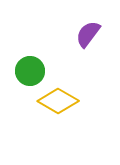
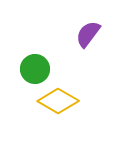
green circle: moved 5 px right, 2 px up
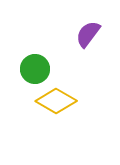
yellow diamond: moved 2 px left
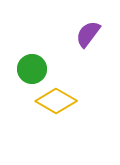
green circle: moved 3 px left
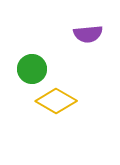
purple semicircle: rotated 132 degrees counterclockwise
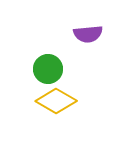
green circle: moved 16 px right
